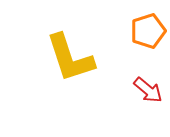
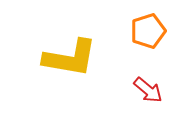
yellow L-shape: rotated 62 degrees counterclockwise
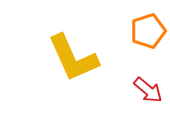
yellow L-shape: moved 3 px right; rotated 56 degrees clockwise
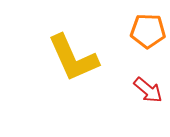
orange pentagon: rotated 20 degrees clockwise
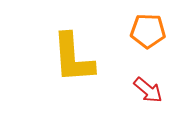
yellow L-shape: rotated 20 degrees clockwise
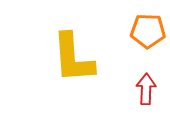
red arrow: moved 2 px left, 1 px up; rotated 128 degrees counterclockwise
